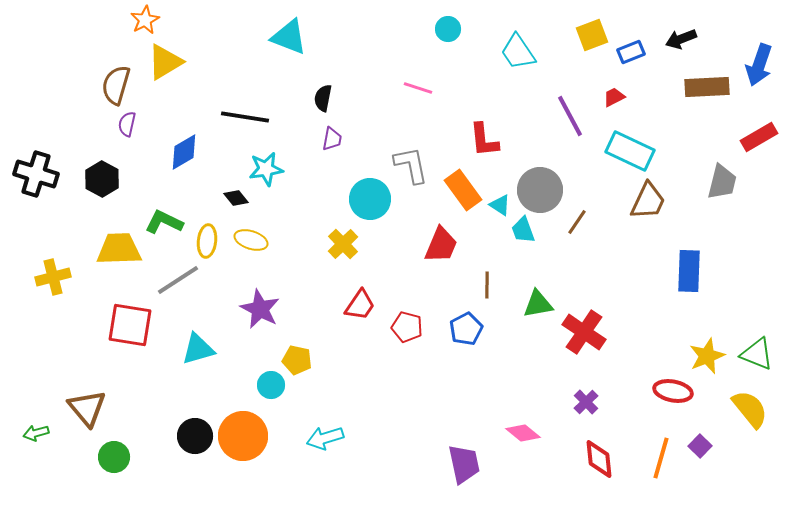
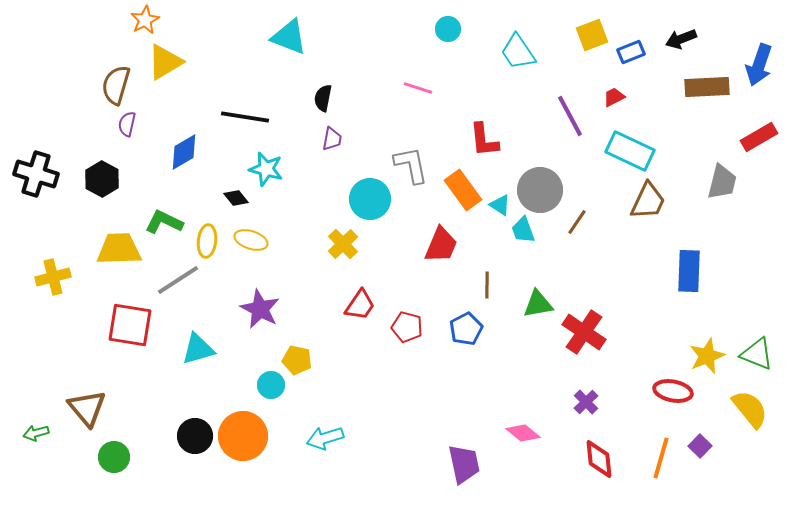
cyan star at (266, 169): rotated 24 degrees clockwise
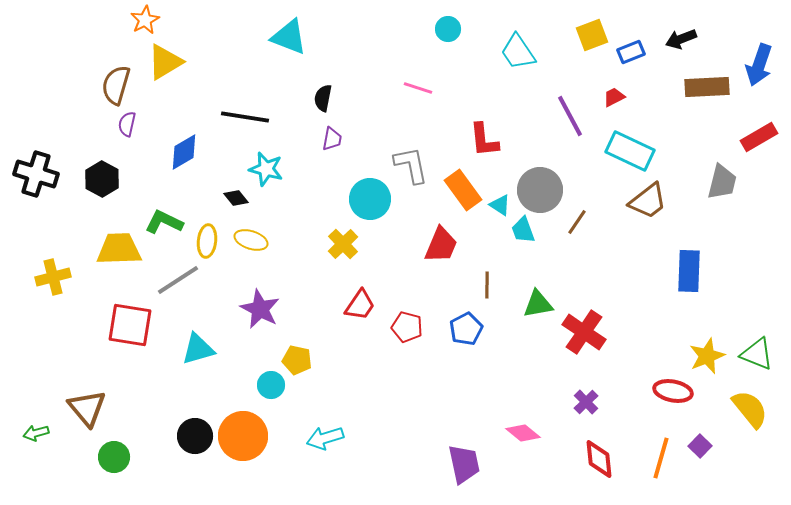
brown trapezoid at (648, 201): rotated 27 degrees clockwise
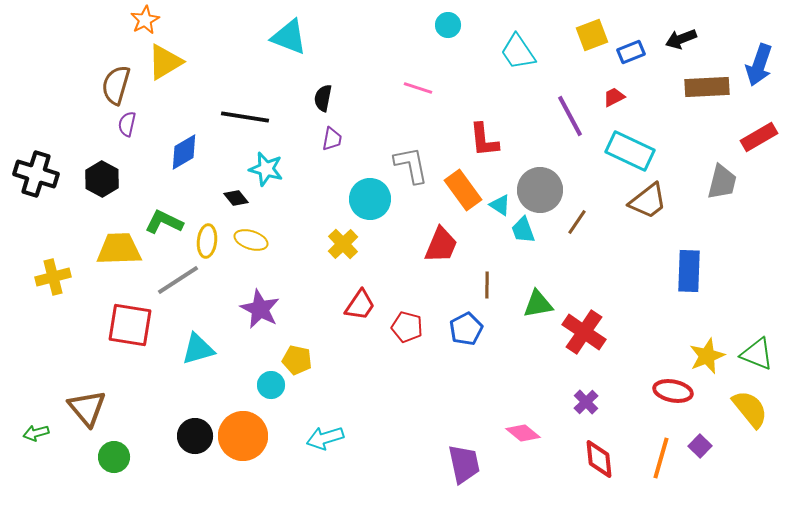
cyan circle at (448, 29): moved 4 px up
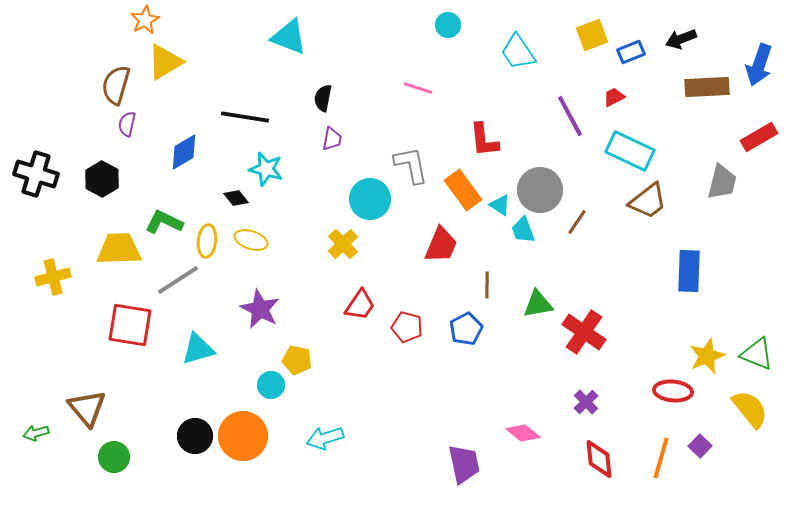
red ellipse at (673, 391): rotated 6 degrees counterclockwise
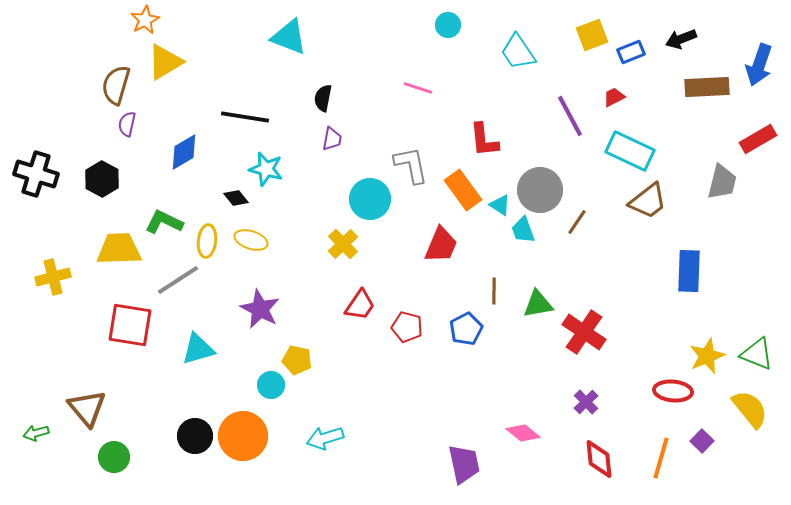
red rectangle at (759, 137): moved 1 px left, 2 px down
brown line at (487, 285): moved 7 px right, 6 px down
purple square at (700, 446): moved 2 px right, 5 px up
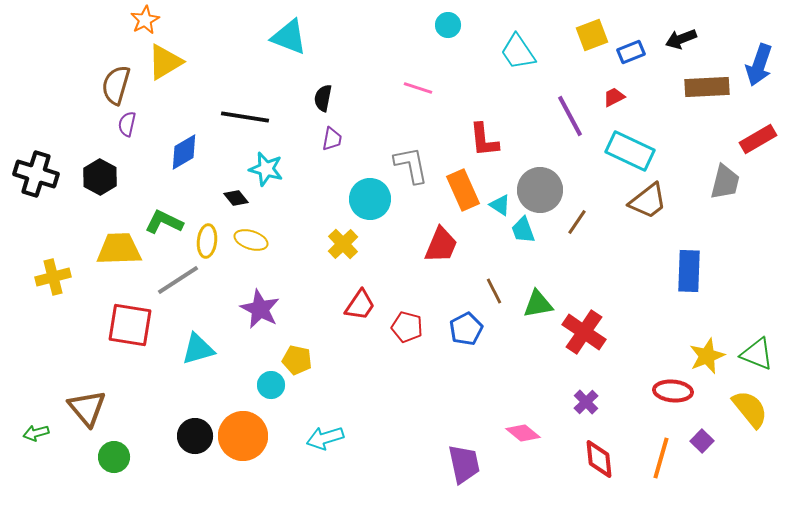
black hexagon at (102, 179): moved 2 px left, 2 px up
gray trapezoid at (722, 182): moved 3 px right
orange rectangle at (463, 190): rotated 12 degrees clockwise
brown line at (494, 291): rotated 28 degrees counterclockwise
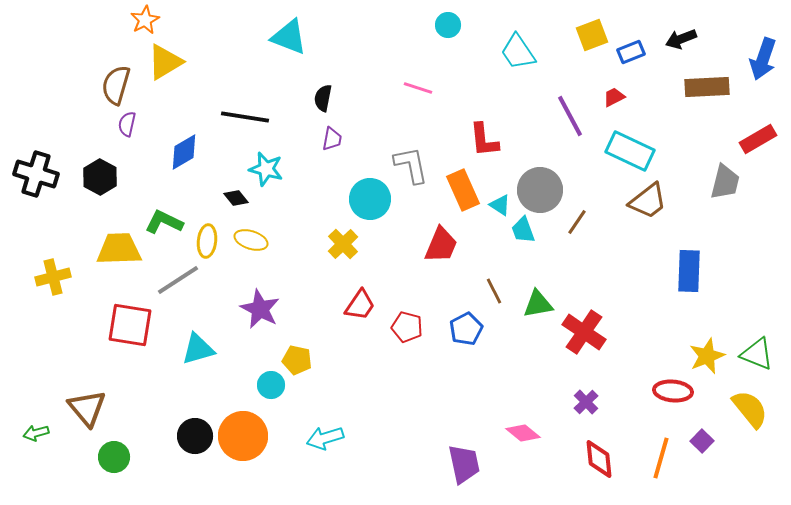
blue arrow at (759, 65): moved 4 px right, 6 px up
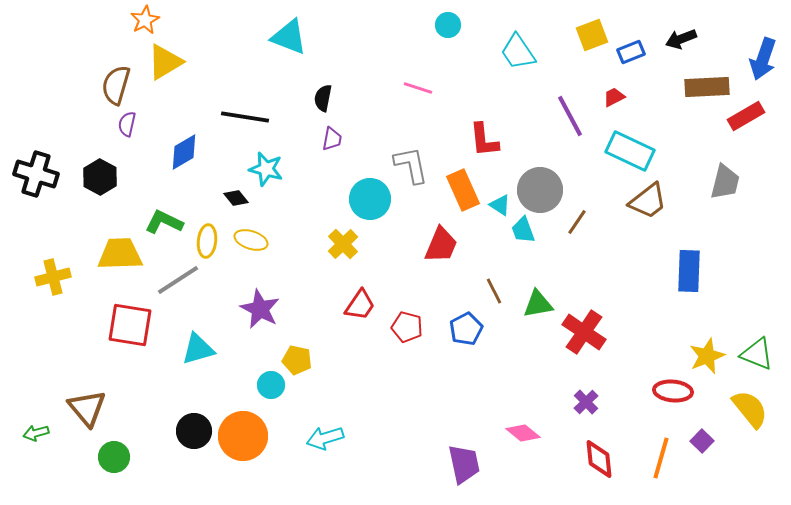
red rectangle at (758, 139): moved 12 px left, 23 px up
yellow trapezoid at (119, 249): moved 1 px right, 5 px down
black circle at (195, 436): moved 1 px left, 5 px up
